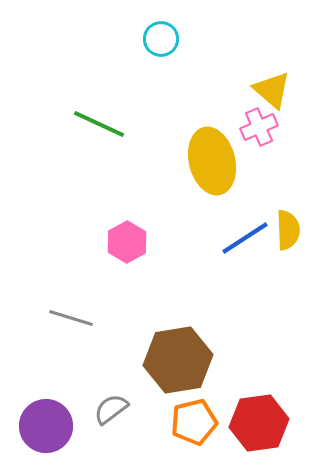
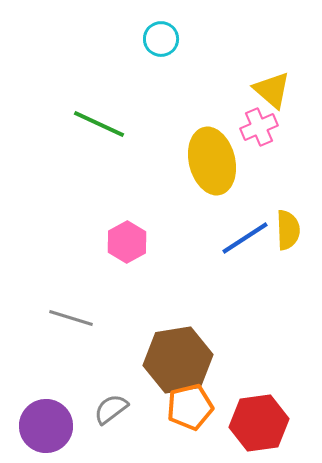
orange pentagon: moved 4 px left, 15 px up
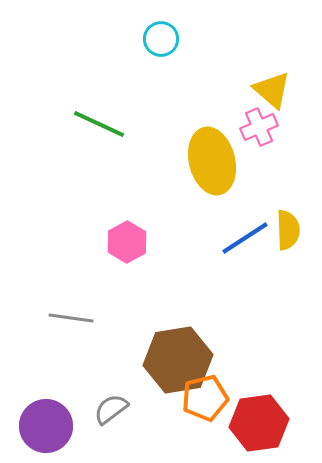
gray line: rotated 9 degrees counterclockwise
orange pentagon: moved 15 px right, 9 px up
